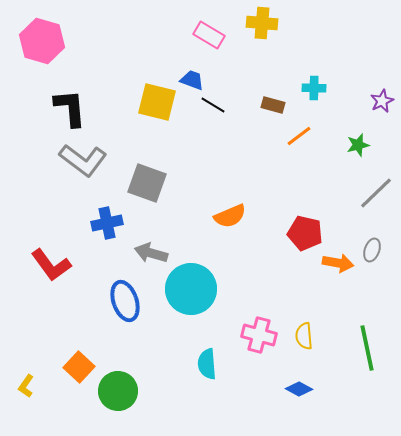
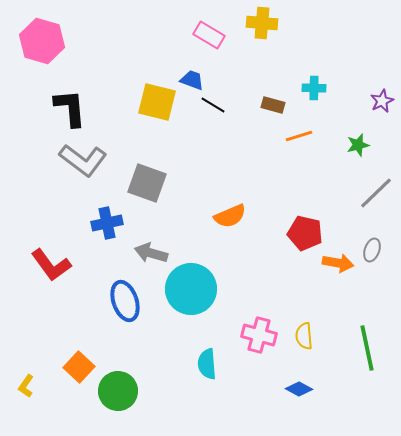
orange line: rotated 20 degrees clockwise
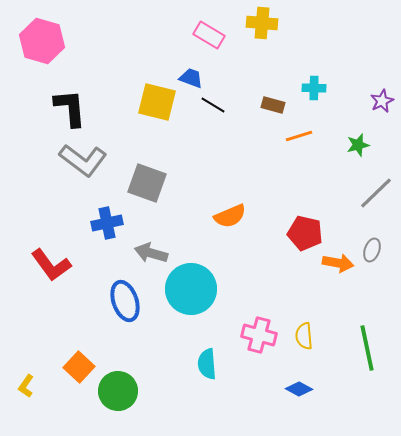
blue trapezoid: moved 1 px left, 2 px up
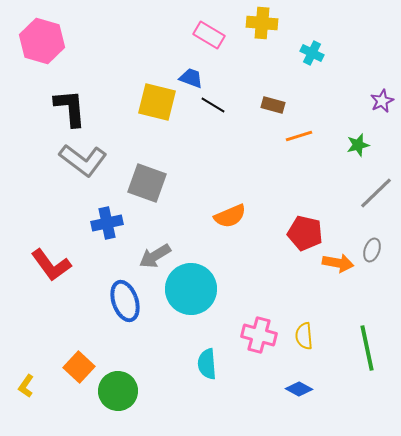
cyan cross: moved 2 px left, 35 px up; rotated 25 degrees clockwise
gray arrow: moved 4 px right, 3 px down; rotated 48 degrees counterclockwise
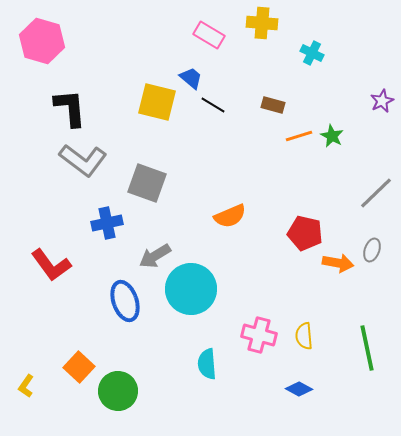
blue trapezoid: rotated 20 degrees clockwise
green star: moved 26 px left, 9 px up; rotated 30 degrees counterclockwise
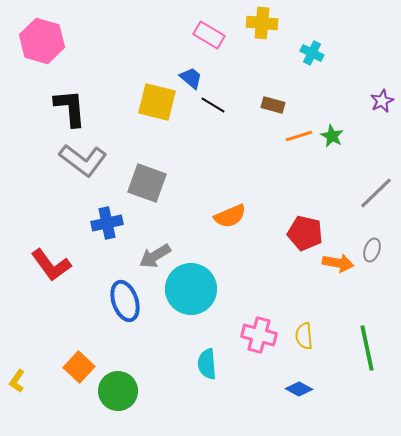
yellow L-shape: moved 9 px left, 5 px up
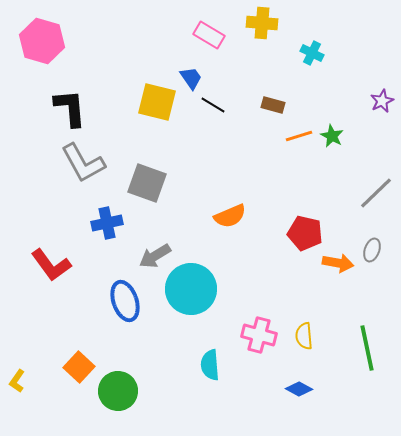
blue trapezoid: rotated 15 degrees clockwise
gray L-shape: moved 3 px down; rotated 24 degrees clockwise
cyan semicircle: moved 3 px right, 1 px down
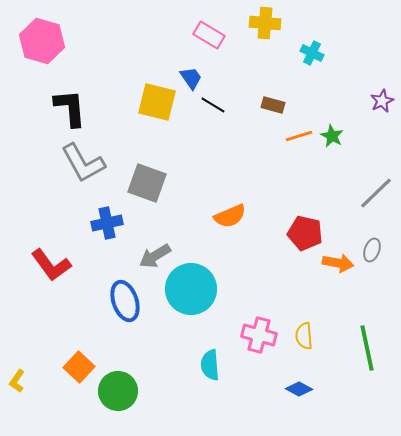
yellow cross: moved 3 px right
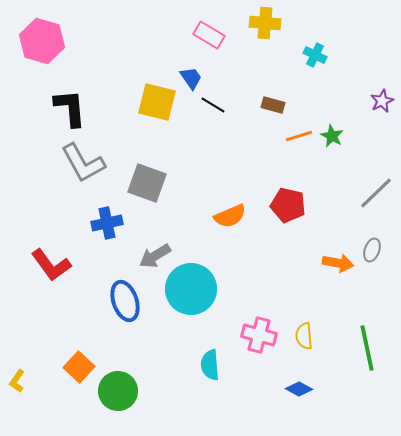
cyan cross: moved 3 px right, 2 px down
red pentagon: moved 17 px left, 28 px up
